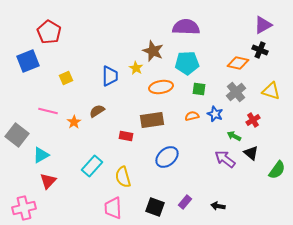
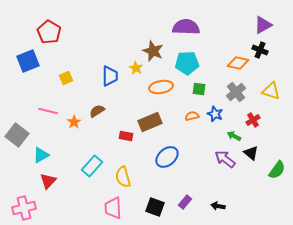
brown rectangle: moved 2 px left, 2 px down; rotated 15 degrees counterclockwise
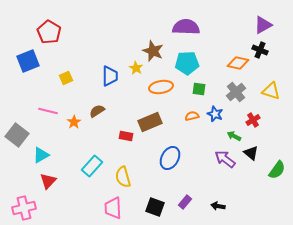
blue ellipse: moved 3 px right, 1 px down; rotated 20 degrees counterclockwise
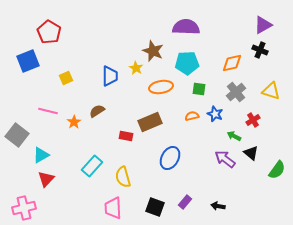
orange diamond: moved 6 px left; rotated 25 degrees counterclockwise
red triangle: moved 2 px left, 2 px up
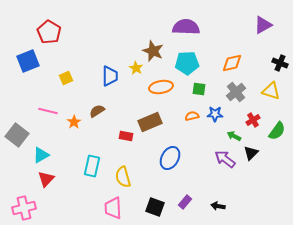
black cross: moved 20 px right, 13 px down
blue star: rotated 21 degrees counterclockwise
black triangle: rotated 35 degrees clockwise
cyan rectangle: rotated 30 degrees counterclockwise
green semicircle: moved 39 px up
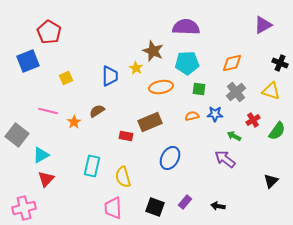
black triangle: moved 20 px right, 28 px down
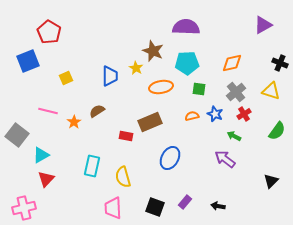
blue star: rotated 21 degrees clockwise
red cross: moved 9 px left, 6 px up
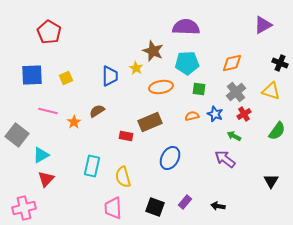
blue square: moved 4 px right, 14 px down; rotated 20 degrees clockwise
black triangle: rotated 14 degrees counterclockwise
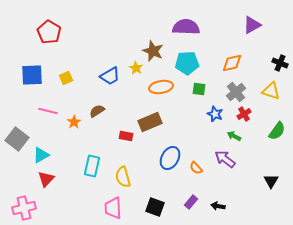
purple triangle: moved 11 px left
blue trapezoid: rotated 60 degrees clockwise
orange semicircle: moved 4 px right, 52 px down; rotated 120 degrees counterclockwise
gray square: moved 4 px down
purple rectangle: moved 6 px right
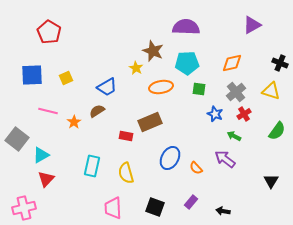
blue trapezoid: moved 3 px left, 11 px down
yellow semicircle: moved 3 px right, 4 px up
black arrow: moved 5 px right, 5 px down
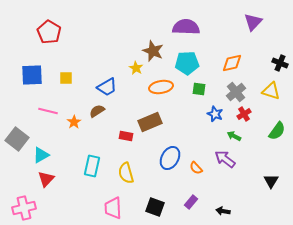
purple triangle: moved 1 px right, 3 px up; rotated 18 degrees counterclockwise
yellow square: rotated 24 degrees clockwise
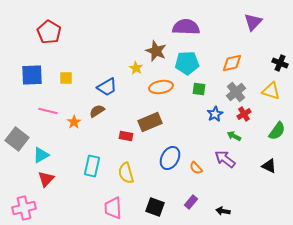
brown star: moved 3 px right
blue star: rotated 21 degrees clockwise
black triangle: moved 2 px left, 15 px up; rotated 35 degrees counterclockwise
